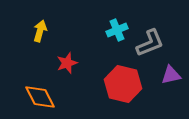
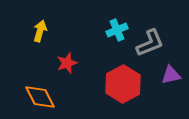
red hexagon: rotated 18 degrees clockwise
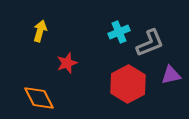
cyan cross: moved 2 px right, 2 px down
red hexagon: moved 5 px right
orange diamond: moved 1 px left, 1 px down
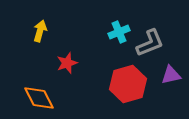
red hexagon: rotated 12 degrees clockwise
